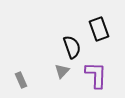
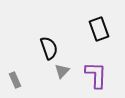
black semicircle: moved 23 px left, 1 px down
gray rectangle: moved 6 px left
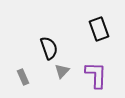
gray rectangle: moved 8 px right, 3 px up
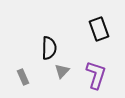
black semicircle: rotated 20 degrees clockwise
purple L-shape: rotated 16 degrees clockwise
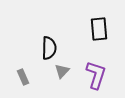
black rectangle: rotated 15 degrees clockwise
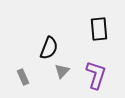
black semicircle: rotated 20 degrees clockwise
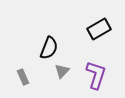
black rectangle: rotated 65 degrees clockwise
